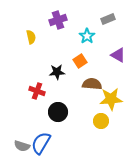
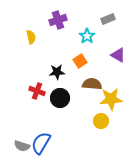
black circle: moved 2 px right, 14 px up
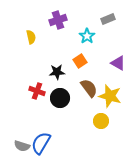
purple triangle: moved 8 px down
brown semicircle: moved 3 px left, 4 px down; rotated 48 degrees clockwise
yellow star: moved 1 px left, 3 px up; rotated 20 degrees clockwise
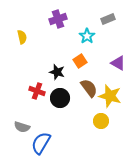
purple cross: moved 1 px up
yellow semicircle: moved 9 px left
black star: rotated 21 degrees clockwise
gray semicircle: moved 19 px up
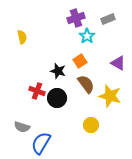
purple cross: moved 18 px right, 1 px up
black star: moved 1 px right, 1 px up
brown semicircle: moved 3 px left, 4 px up
black circle: moved 3 px left
yellow circle: moved 10 px left, 4 px down
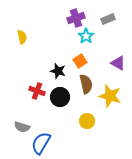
cyan star: moved 1 px left
brown semicircle: rotated 24 degrees clockwise
black circle: moved 3 px right, 1 px up
yellow circle: moved 4 px left, 4 px up
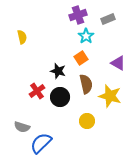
purple cross: moved 2 px right, 3 px up
orange square: moved 1 px right, 3 px up
red cross: rotated 35 degrees clockwise
blue semicircle: rotated 15 degrees clockwise
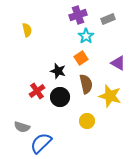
yellow semicircle: moved 5 px right, 7 px up
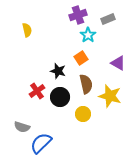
cyan star: moved 2 px right, 1 px up
yellow circle: moved 4 px left, 7 px up
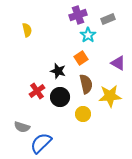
yellow star: rotated 20 degrees counterclockwise
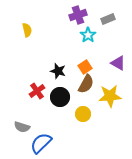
orange square: moved 4 px right, 9 px down
brown semicircle: rotated 42 degrees clockwise
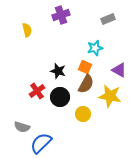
purple cross: moved 17 px left
cyan star: moved 7 px right, 13 px down; rotated 21 degrees clockwise
purple triangle: moved 1 px right, 7 px down
orange square: rotated 32 degrees counterclockwise
yellow star: rotated 15 degrees clockwise
